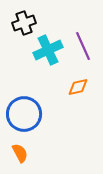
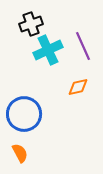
black cross: moved 7 px right, 1 px down
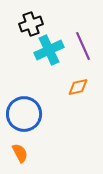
cyan cross: moved 1 px right
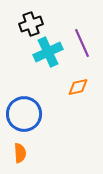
purple line: moved 1 px left, 3 px up
cyan cross: moved 1 px left, 2 px down
orange semicircle: rotated 24 degrees clockwise
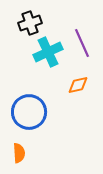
black cross: moved 1 px left, 1 px up
orange diamond: moved 2 px up
blue circle: moved 5 px right, 2 px up
orange semicircle: moved 1 px left
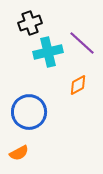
purple line: rotated 24 degrees counterclockwise
cyan cross: rotated 12 degrees clockwise
orange diamond: rotated 15 degrees counterclockwise
orange semicircle: rotated 66 degrees clockwise
